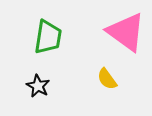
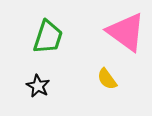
green trapezoid: rotated 9 degrees clockwise
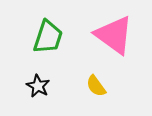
pink triangle: moved 12 px left, 3 px down
yellow semicircle: moved 11 px left, 7 px down
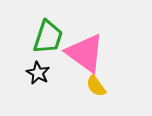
pink triangle: moved 29 px left, 18 px down
black star: moved 13 px up
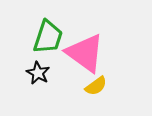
yellow semicircle: rotated 90 degrees counterclockwise
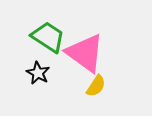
green trapezoid: rotated 75 degrees counterclockwise
yellow semicircle: rotated 20 degrees counterclockwise
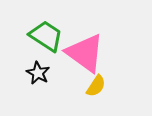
green trapezoid: moved 2 px left, 1 px up
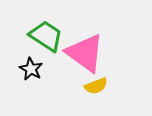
black star: moved 7 px left, 4 px up
yellow semicircle: rotated 35 degrees clockwise
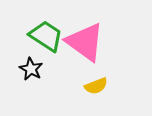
pink triangle: moved 11 px up
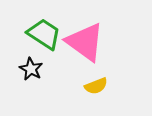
green trapezoid: moved 2 px left, 2 px up
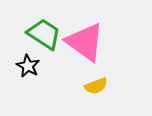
black star: moved 3 px left, 3 px up
